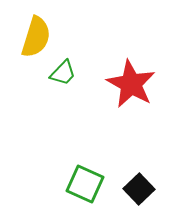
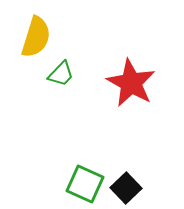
green trapezoid: moved 2 px left, 1 px down
red star: moved 1 px up
black square: moved 13 px left, 1 px up
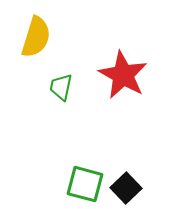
green trapezoid: moved 13 px down; rotated 148 degrees clockwise
red star: moved 8 px left, 8 px up
green square: rotated 9 degrees counterclockwise
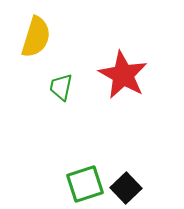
green square: rotated 33 degrees counterclockwise
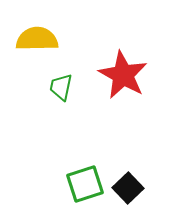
yellow semicircle: moved 1 px right, 2 px down; rotated 108 degrees counterclockwise
black square: moved 2 px right
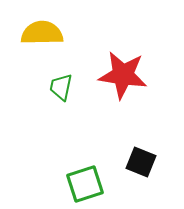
yellow semicircle: moved 5 px right, 6 px up
red star: rotated 21 degrees counterclockwise
black square: moved 13 px right, 26 px up; rotated 24 degrees counterclockwise
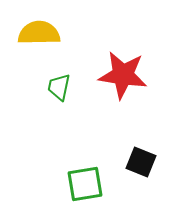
yellow semicircle: moved 3 px left
green trapezoid: moved 2 px left
green square: rotated 9 degrees clockwise
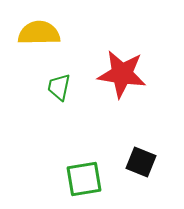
red star: moved 1 px left, 1 px up
green square: moved 1 px left, 5 px up
